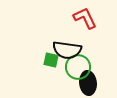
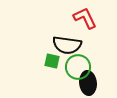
black semicircle: moved 5 px up
green square: moved 1 px right, 1 px down
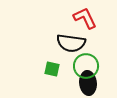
black semicircle: moved 4 px right, 2 px up
green square: moved 8 px down
green circle: moved 8 px right, 1 px up
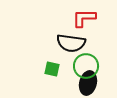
red L-shape: moved 1 px left; rotated 65 degrees counterclockwise
black ellipse: rotated 20 degrees clockwise
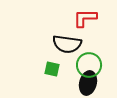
red L-shape: moved 1 px right
black semicircle: moved 4 px left, 1 px down
green circle: moved 3 px right, 1 px up
